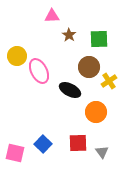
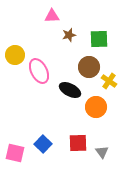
brown star: rotated 24 degrees clockwise
yellow circle: moved 2 px left, 1 px up
yellow cross: rotated 21 degrees counterclockwise
orange circle: moved 5 px up
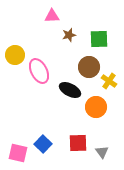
pink square: moved 3 px right
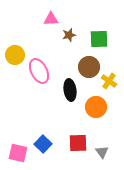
pink triangle: moved 1 px left, 3 px down
black ellipse: rotated 55 degrees clockwise
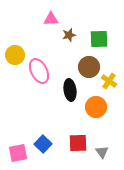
pink square: rotated 24 degrees counterclockwise
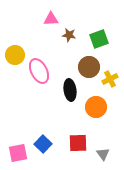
brown star: rotated 24 degrees clockwise
green square: rotated 18 degrees counterclockwise
yellow cross: moved 1 px right, 2 px up; rotated 28 degrees clockwise
gray triangle: moved 1 px right, 2 px down
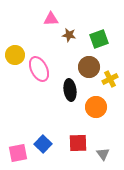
pink ellipse: moved 2 px up
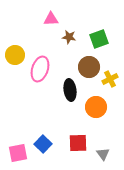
brown star: moved 2 px down
pink ellipse: moved 1 px right; rotated 45 degrees clockwise
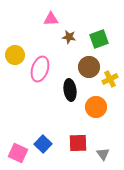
pink square: rotated 36 degrees clockwise
